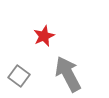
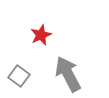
red star: moved 3 px left, 1 px up
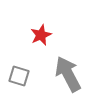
gray square: rotated 20 degrees counterclockwise
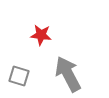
red star: rotated 30 degrees clockwise
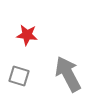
red star: moved 14 px left
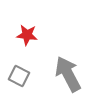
gray square: rotated 10 degrees clockwise
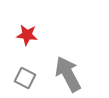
gray square: moved 6 px right, 2 px down
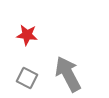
gray square: moved 2 px right
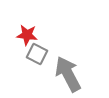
gray square: moved 10 px right, 24 px up
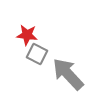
gray arrow: rotated 15 degrees counterclockwise
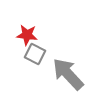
gray square: moved 2 px left
